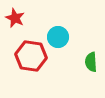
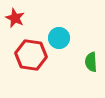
cyan circle: moved 1 px right, 1 px down
red hexagon: moved 1 px up
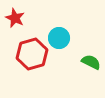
red hexagon: moved 1 px right, 1 px up; rotated 24 degrees counterclockwise
green semicircle: rotated 120 degrees clockwise
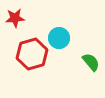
red star: rotated 30 degrees counterclockwise
green semicircle: rotated 24 degrees clockwise
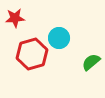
green semicircle: rotated 90 degrees counterclockwise
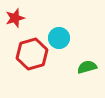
red star: rotated 12 degrees counterclockwise
green semicircle: moved 4 px left, 5 px down; rotated 24 degrees clockwise
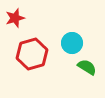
cyan circle: moved 13 px right, 5 px down
green semicircle: rotated 48 degrees clockwise
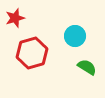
cyan circle: moved 3 px right, 7 px up
red hexagon: moved 1 px up
